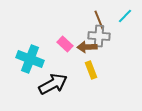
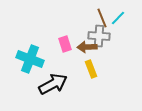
cyan line: moved 7 px left, 2 px down
brown line: moved 3 px right, 2 px up
pink rectangle: rotated 28 degrees clockwise
yellow rectangle: moved 1 px up
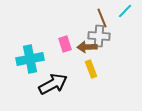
cyan line: moved 7 px right, 7 px up
cyan cross: rotated 32 degrees counterclockwise
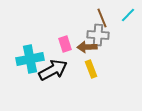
cyan line: moved 3 px right, 4 px down
gray cross: moved 1 px left, 1 px up
black arrow: moved 14 px up
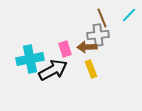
cyan line: moved 1 px right
gray cross: rotated 10 degrees counterclockwise
pink rectangle: moved 5 px down
